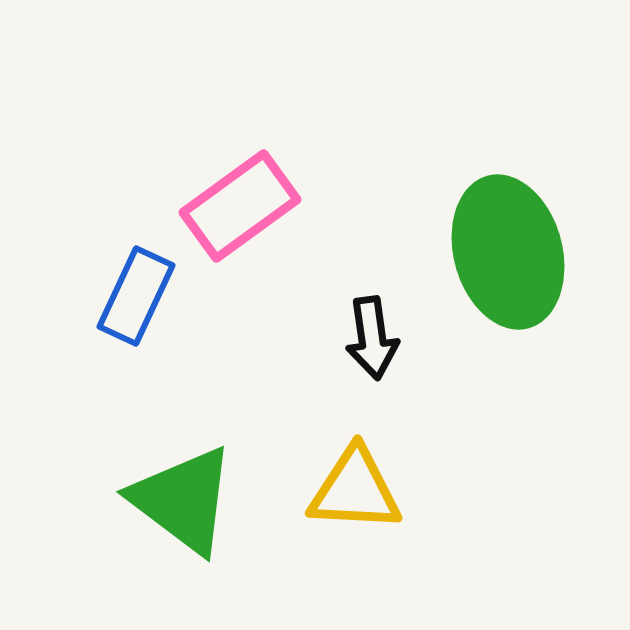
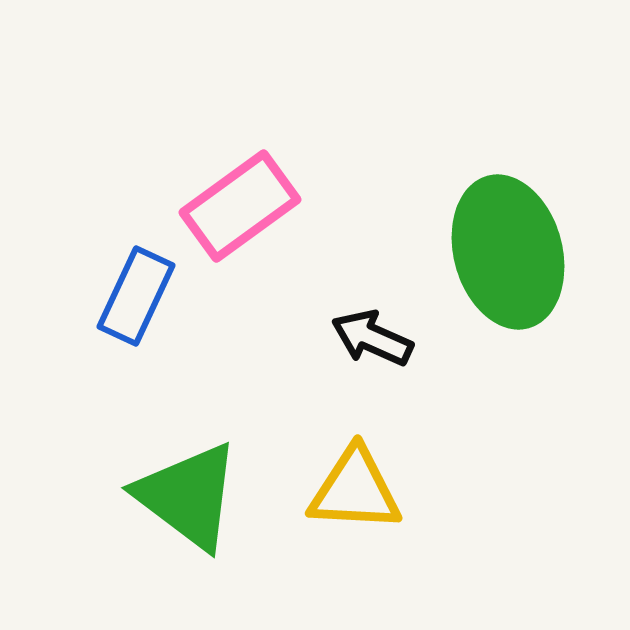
black arrow: rotated 122 degrees clockwise
green triangle: moved 5 px right, 4 px up
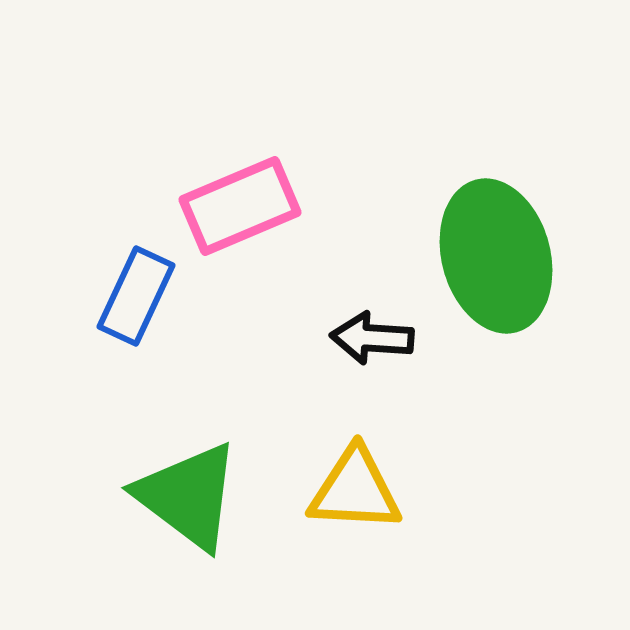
pink rectangle: rotated 13 degrees clockwise
green ellipse: moved 12 px left, 4 px down
black arrow: rotated 20 degrees counterclockwise
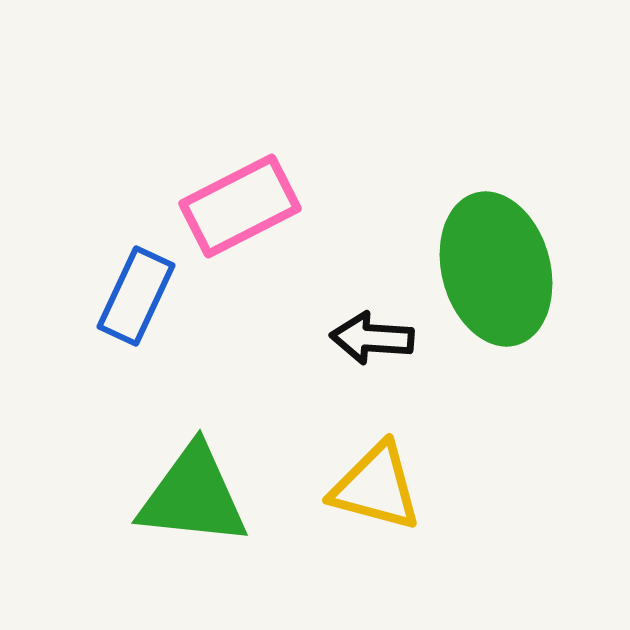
pink rectangle: rotated 4 degrees counterclockwise
green ellipse: moved 13 px down
yellow triangle: moved 21 px right, 3 px up; rotated 12 degrees clockwise
green triangle: moved 5 px right; rotated 31 degrees counterclockwise
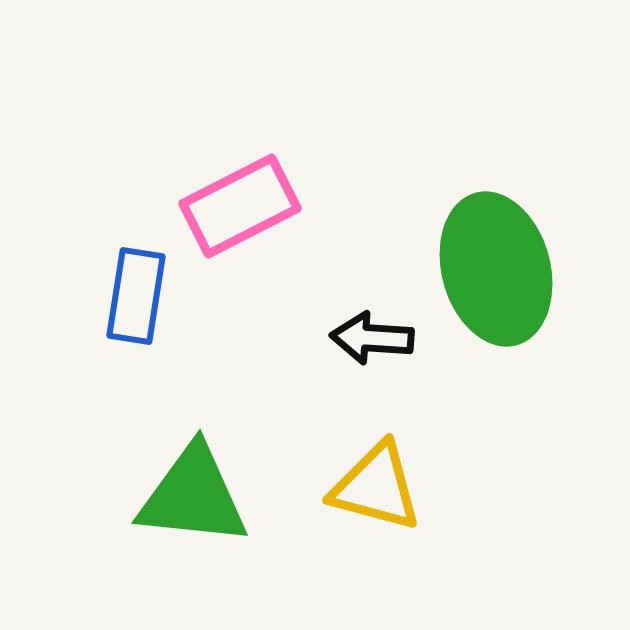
blue rectangle: rotated 16 degrees counterclockwise
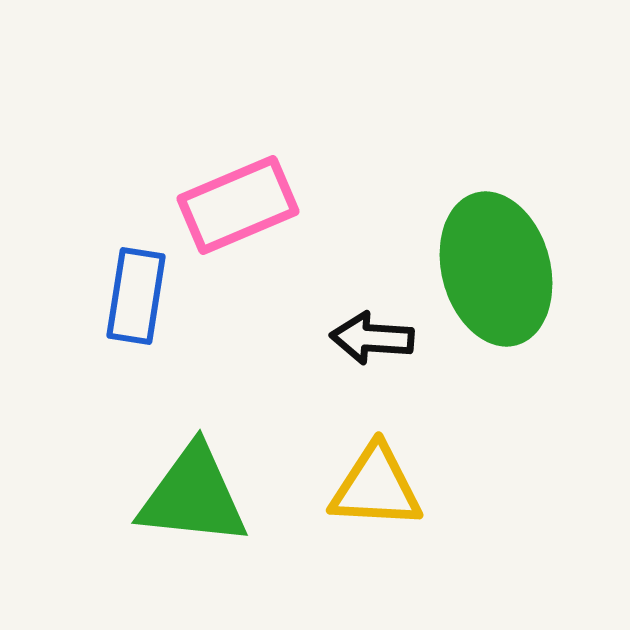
pink rectangle: moved 2 px left, 1 px up; rotated 4 degrees clockwise
yellow triangle: rotated 12 degrees counterclockwise
